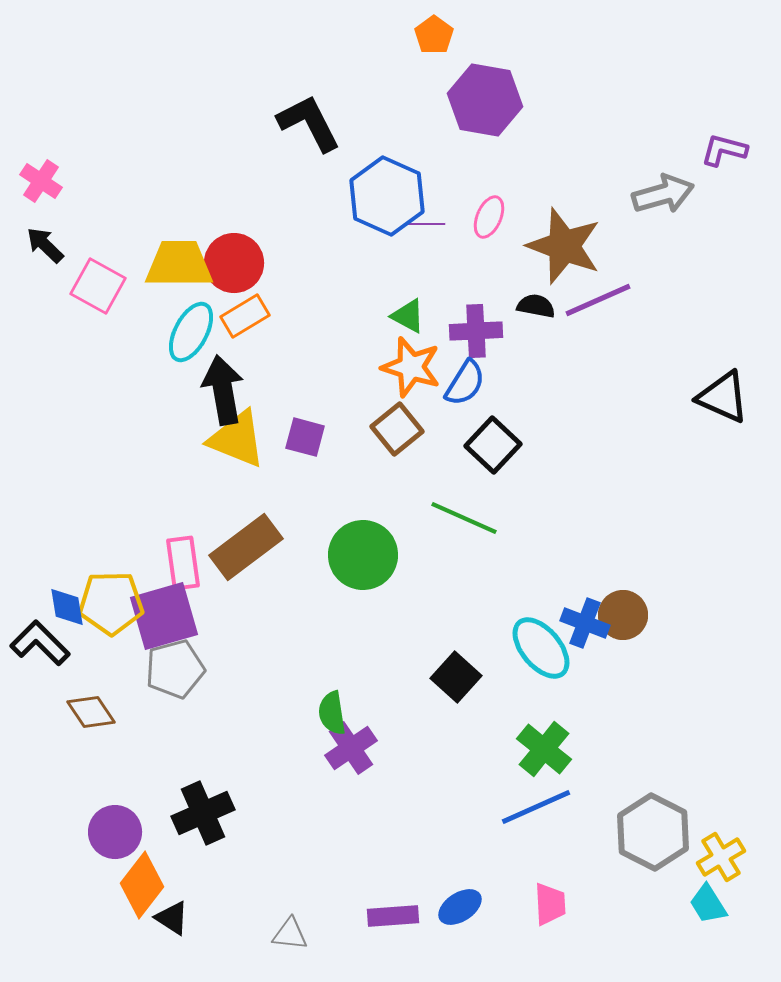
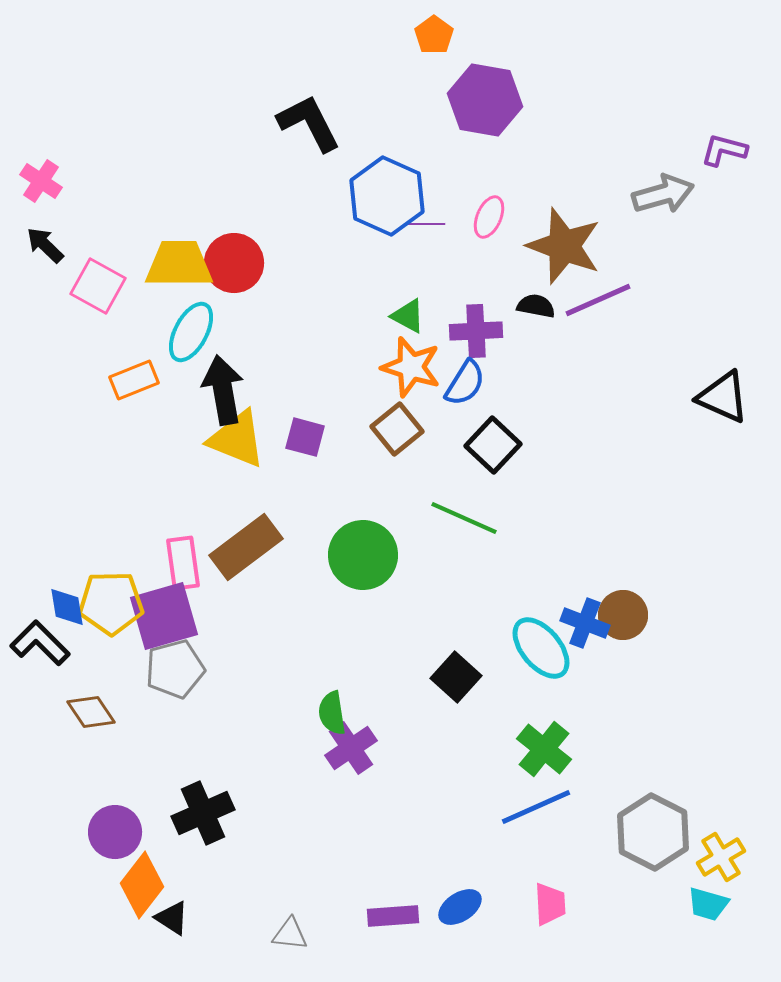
orange rectangle at (245, 316): moved 111 px left, 64 px down; rotated 9 degrees clockwise
cyan trapezoid at (708, 904): rotated 42 degrees counterclockwise
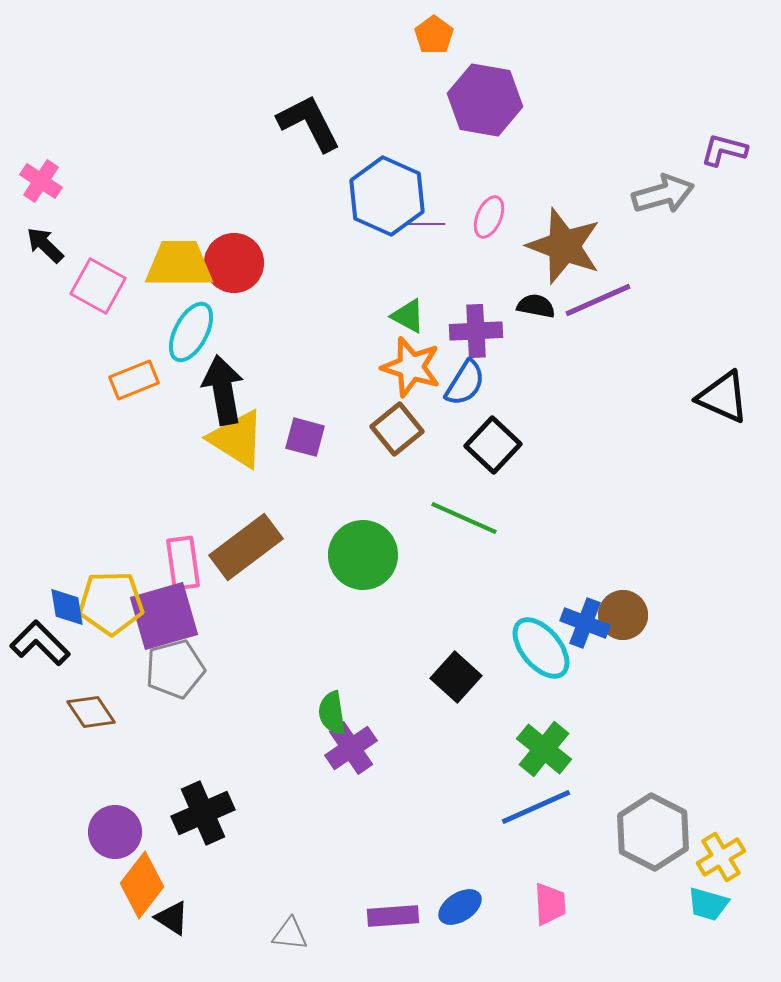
yellow triangle at (237, 439): rotated 10 degrees clockwise
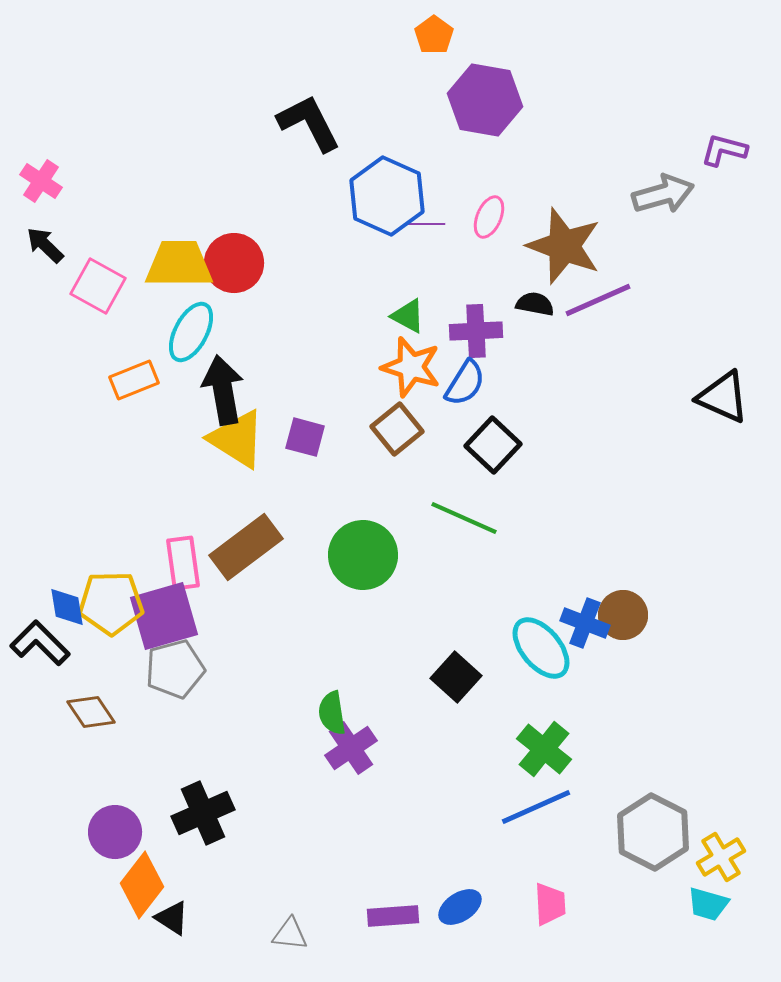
black semicircle at (536, 306): moved 1 px left, 2 px up
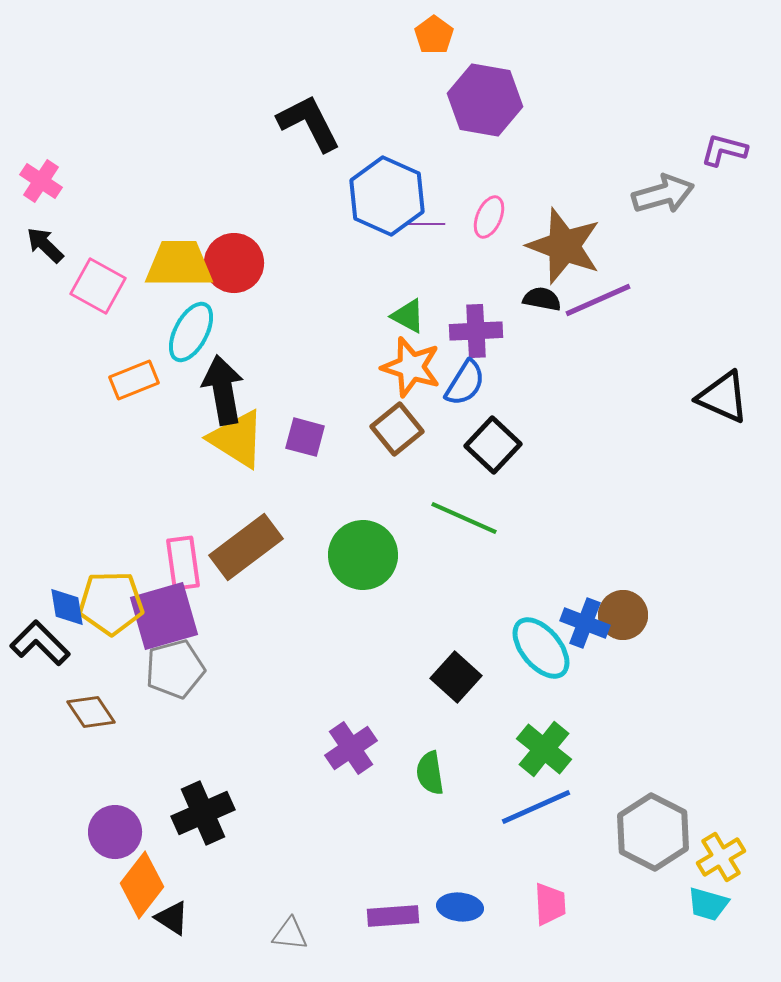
black semicircle at (535, 304): moved 7 px right, 5 px up
green semicircle at (332, 713): moved 98 px right, 60 px down
blue ellipse at (460, 907): rotated 39 degrees clockwise
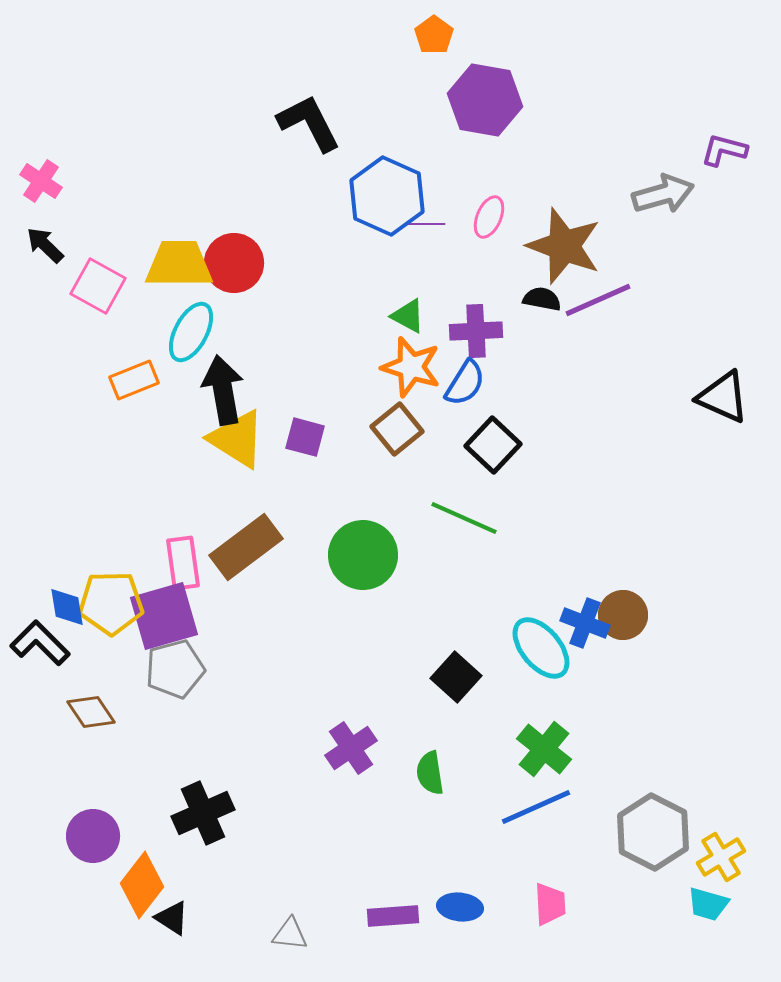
purple circle at (115, 832): moved 22 px left, 4 px down
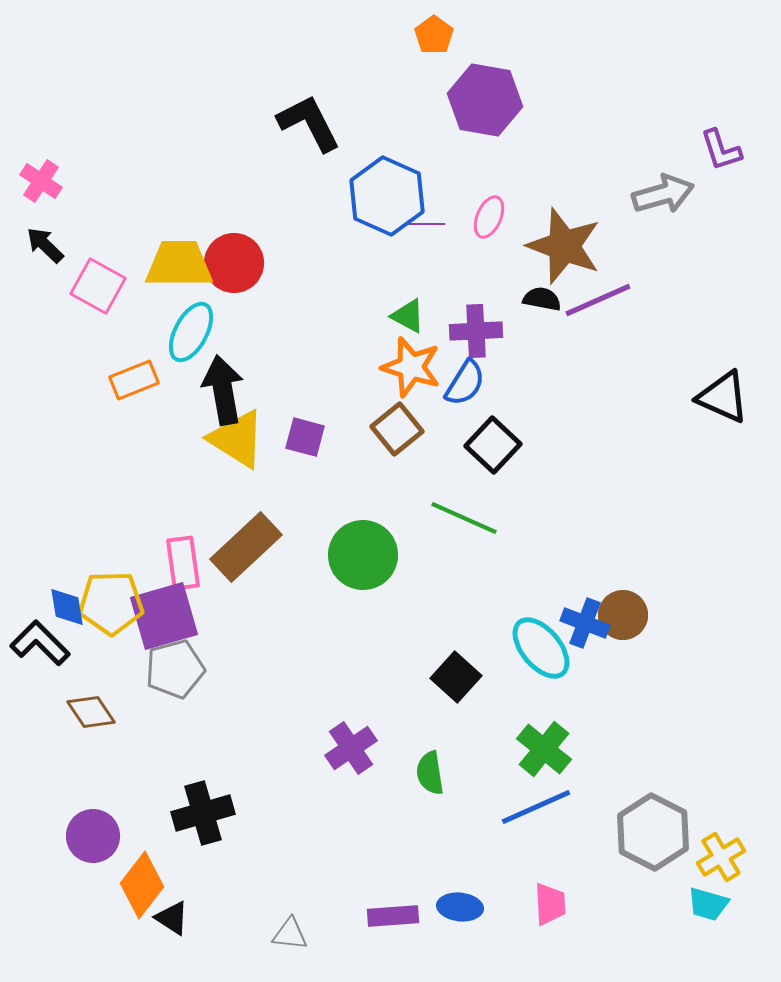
purple L-shape at (724, 150): moved 3 px left; rotated 123 degrees counterclockwise
brown rectangle at (246, 547): rotated 6 degrees counterclockwise
black cross at (203, 813): rotated 8 degrees clockwise
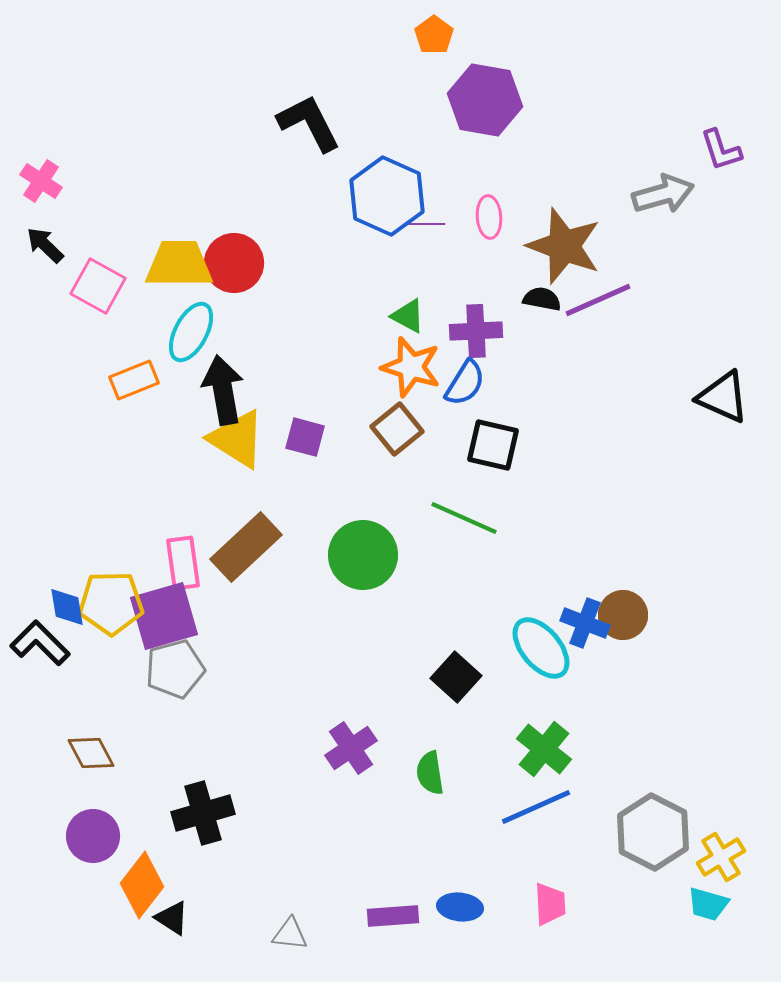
pink ellipse at (489, 217): rotated 27 degrees counterclockwise
black square at (493, 445): rotated 30 degrees counterclockwise
brown diamond at (91, 712): moved 41 px down; rotated 6 degrees clockwise
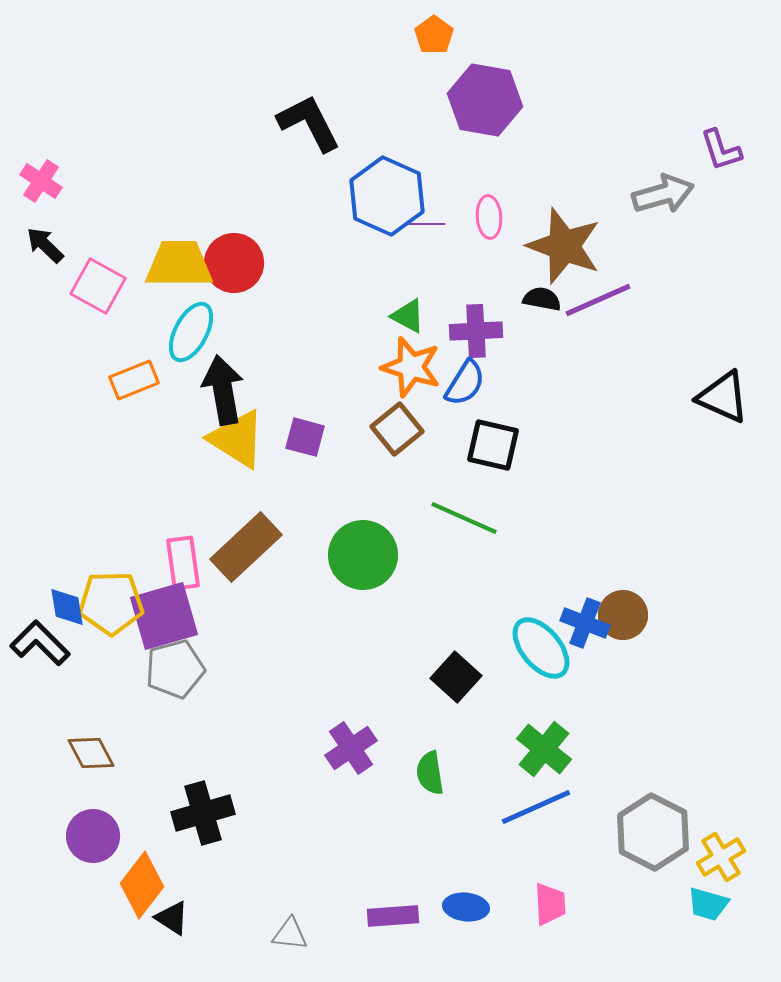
blue ellipse at (460, 907): moved 6 px right
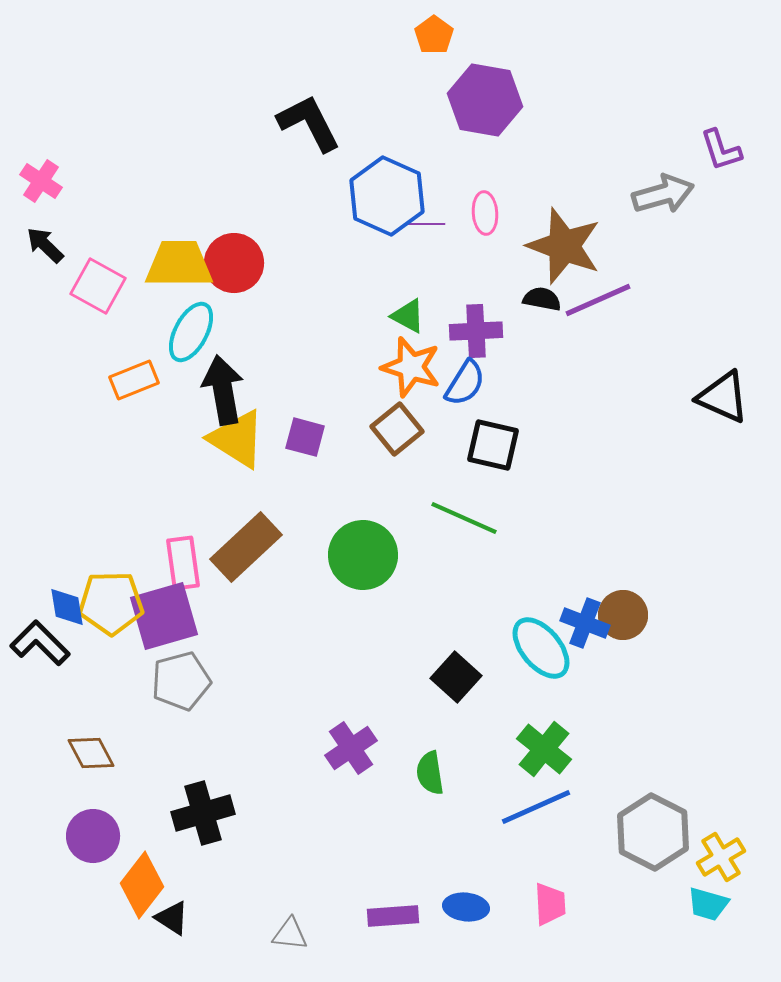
pink ellipse at (489, 217): moved 4 px left, 4 px up
gray pentagon at (175, 669): moved 6 px right, 12 px down
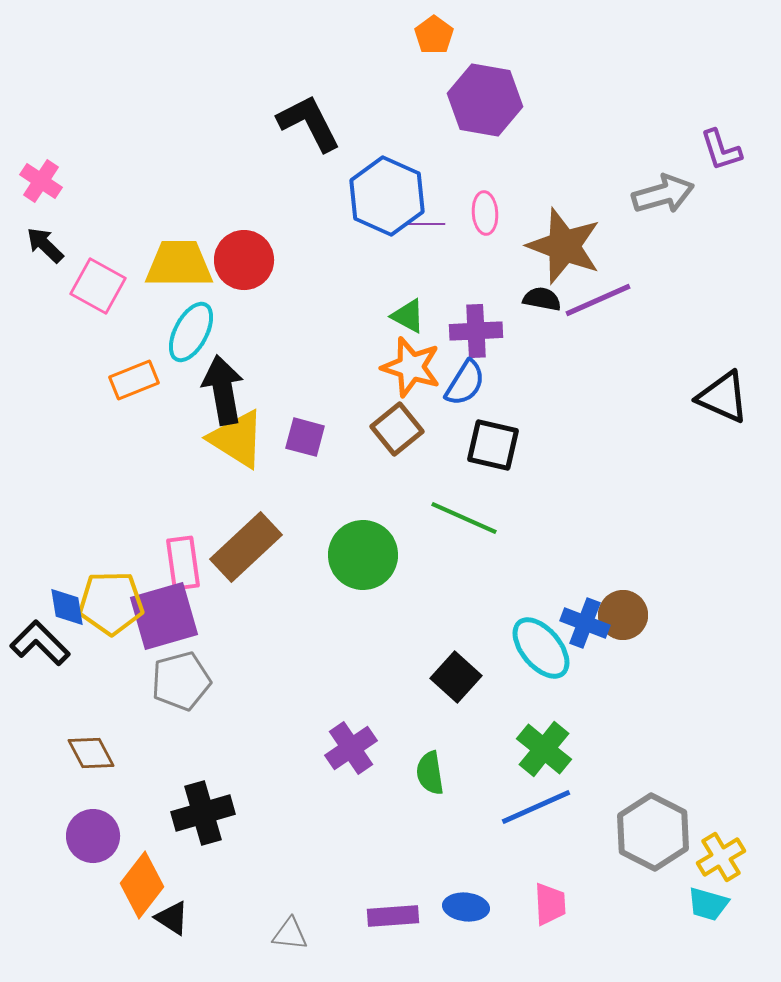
red circle at (234, 263): moved 10 px right, 3 px up
